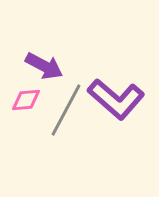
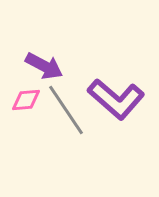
gray line: rotated 62 degrees counterclockwise
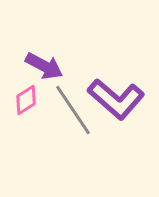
pink diamond: rotated 28 degrees counterclockwise
gray line: moved 7 px right
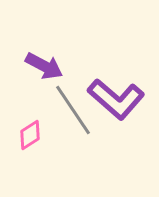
pink diamond: moved 4 px right, 35 px down
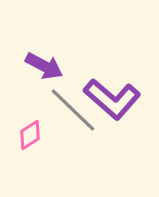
purple L-shape: moved 4 px left
gray line: rotated 12 degrees counterclockwise
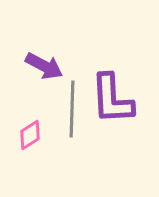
purple L-shape: rotated 46 degrees clockwise
gray line: moved 1 px left, 1 px up; rotated 48 degrees clockwise
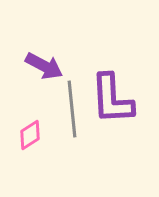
gray line: rotated 8 degrees counterclockwise
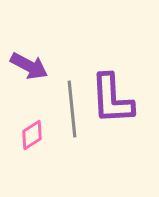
purple arrow: moved 15 px left
pink diamond: moved 2 px right
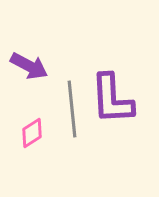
pink diamond: moved 2 px up
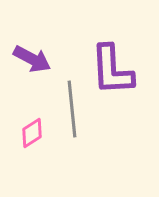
purple arrow: moved 3 px right, 7 px up
purple L-shape: moved 29 px up
